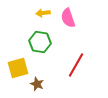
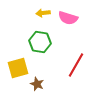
pink semicircle: rotated 54 degrees counterclockwise
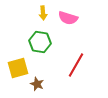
yellow arrow: rotated 88 degrees counterclockwise
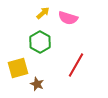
yellow arrow: rotated 128 degrees counterclockwise
green hexagon: rotated 20 degrees clockwise
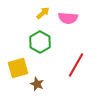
pink semicircle: rotated 12 degrees counterclockwise
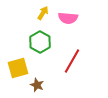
yellow arrow: rotated 16 degrees counterclockwise
red line: moved 4 px left, 4 px up
brown star: moved 1 px down
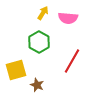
green hexagon: moved 1 px left
yellow square: moved 2 px left, 2 px down
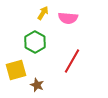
green hexagon: moved 4 px left
